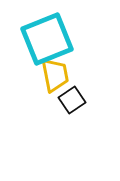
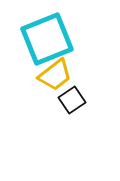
yellow trapezoid: rotated 63 degrees clockwise
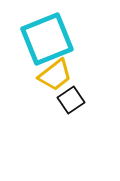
black square: moved 1 px left
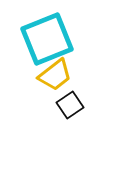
black square: moved 1 px left, 5 px down
